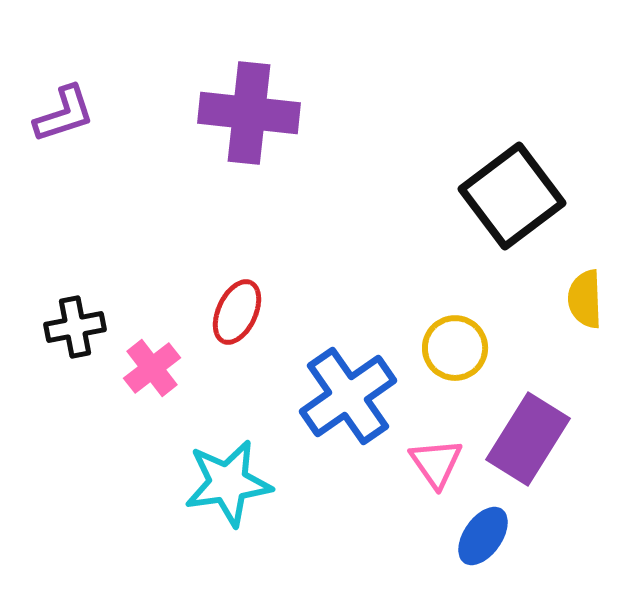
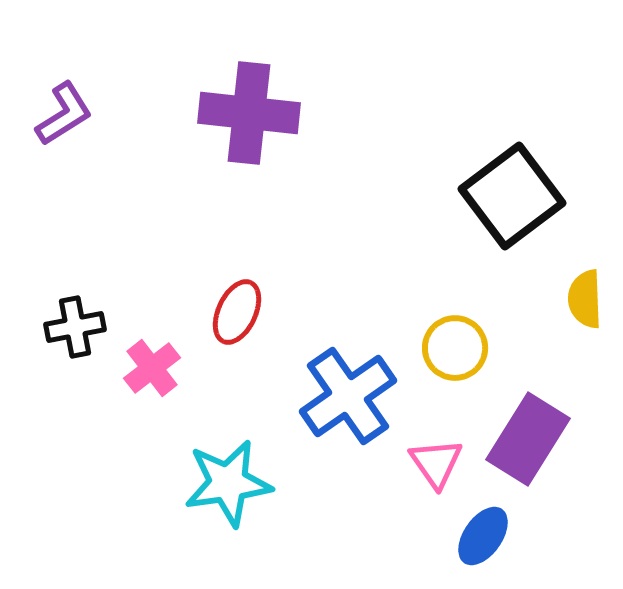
purple L-shape: rotated 14 degrees counterclockwise
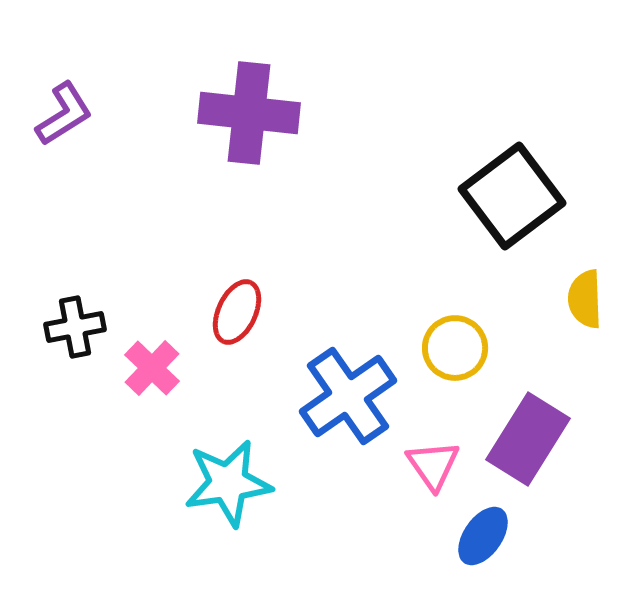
pink cross: rotated 8 degrees counterclockwise
pink triangle: moved 3 px left, 2 px down
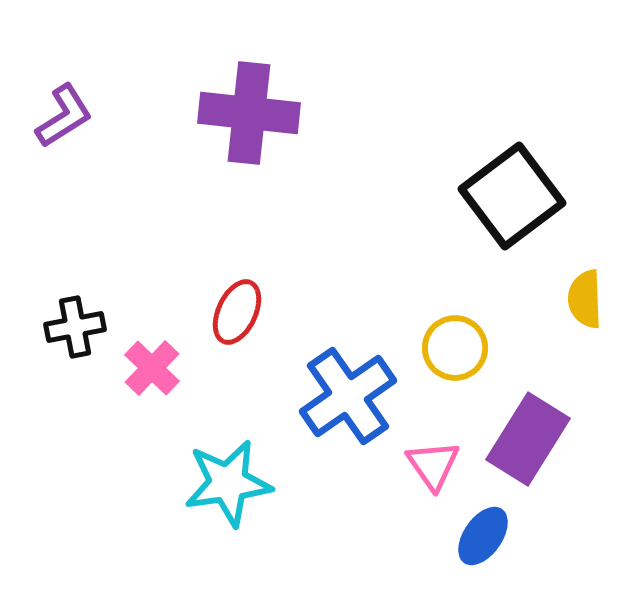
purple L-shape: moved 2 px down
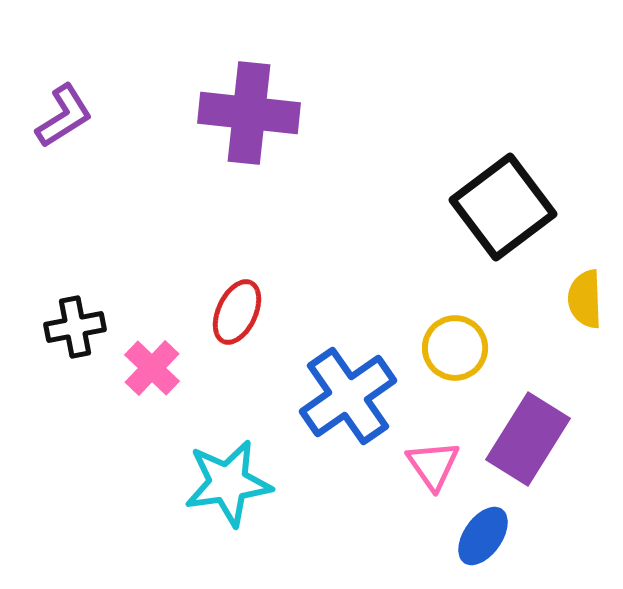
black square: moved 9 px left, 11 px down
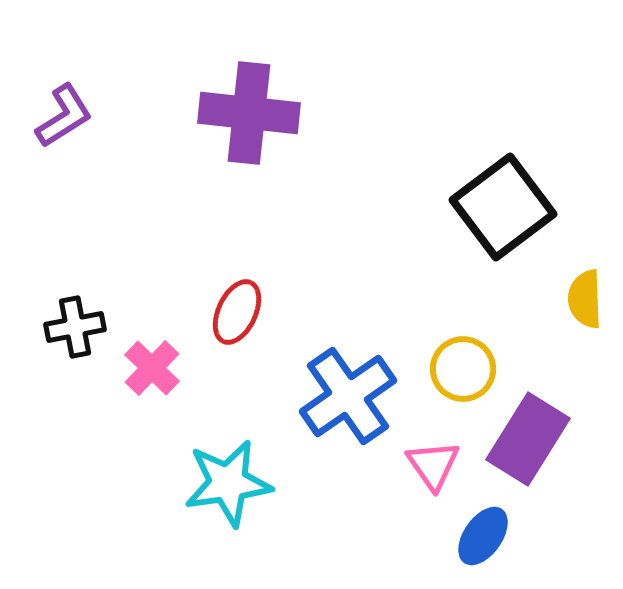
yellow circle: moved 8 px right, 21 px down
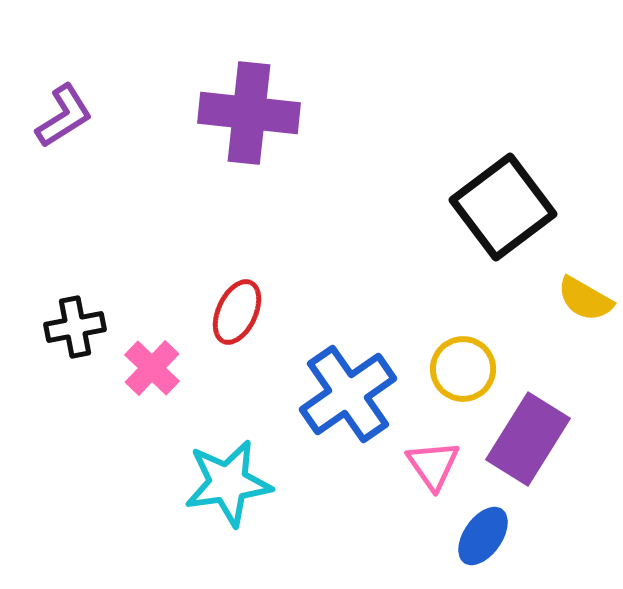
yellow semicircle: rotated 58 degrees counterclockwise
blue cross: moved 2 px up
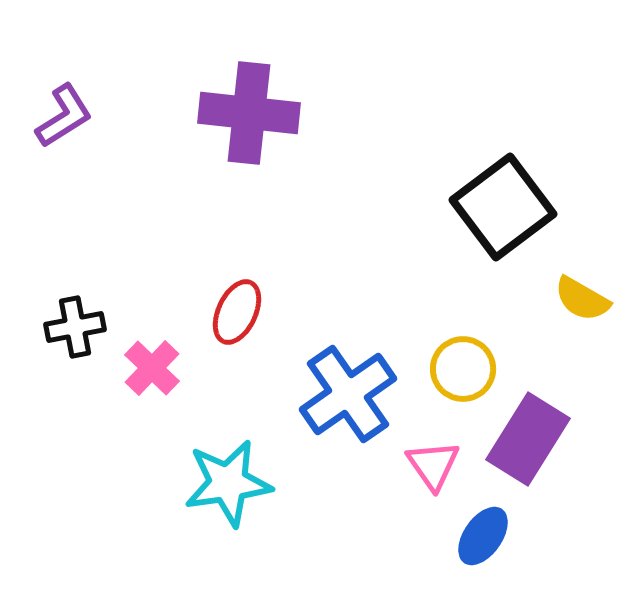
yellow semicircle: moved 3 px left
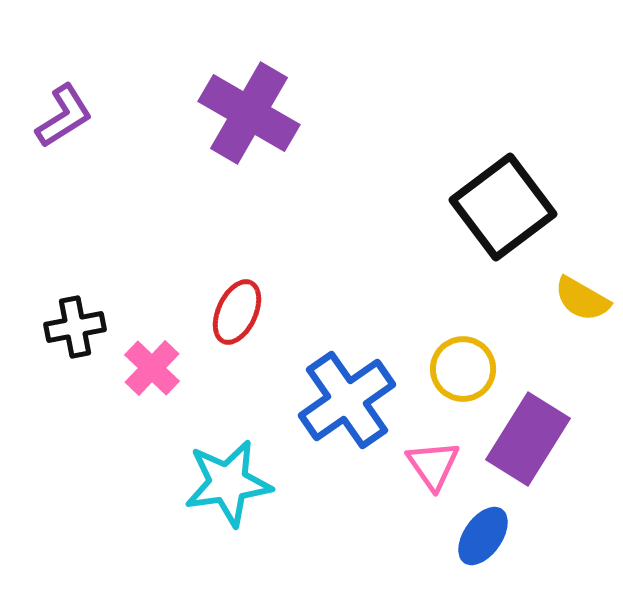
purple cross: rotated 24 degrees clockwise
blue cross: moved 1 px left, 6 px down
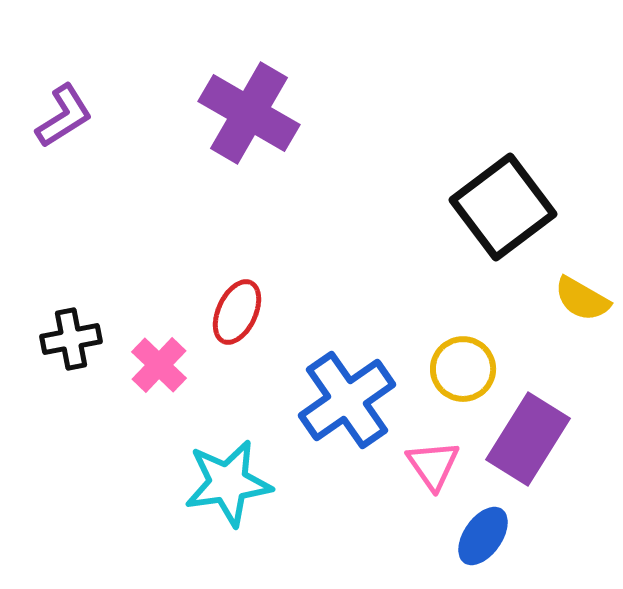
black cross: moved 4 px left, 12 px down
pink cross: moved 7 px right, 3 px up
